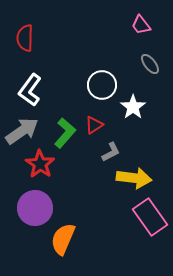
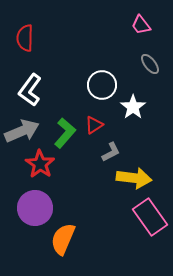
gray arrow: rotated 12 degrees clockwise
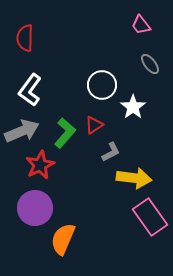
red star: moved 1 px down; rotated 12 degrees clockwise
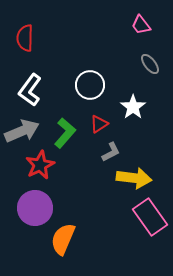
white circle: moved 12 px left
red triangle: moved 5 px right, 1 px up
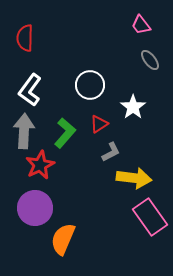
gray ellipse: moved 4 px up
gray arrow: moved 2 px right; rotated 64 degrees counterclockwise
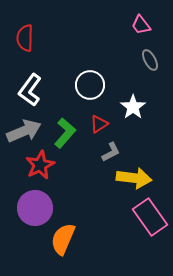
gray ellipse: rotated 10 degrees clockwise
gray arrow: rotated 64 degrees clockwise
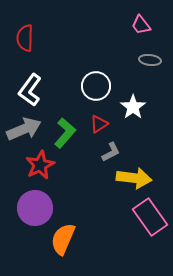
gray ellipse: rotated 55 degrees counterclockwise
white circle: moved 6 px right, 1 px down
gray arrow: moved 2 px up
